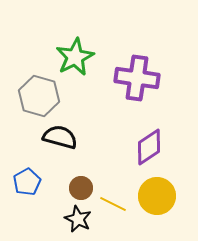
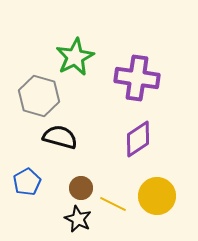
purple diamond: moved 11 px left, 8 px up
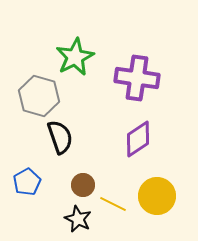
black semicircle: rotated 56 degrees clockwise
brown circle: moved 2 px right, 3 px up
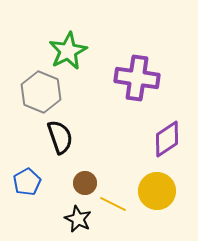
green star: moved 7 px left, 6 px up
gray hexagon: moved 2 px right, 4 px up; rotated 6 degrees clockwise
purple diamond: moved 29 px right
brown circle: moved 2 px right, 2 px up
yellow circle: moved 5 px up
